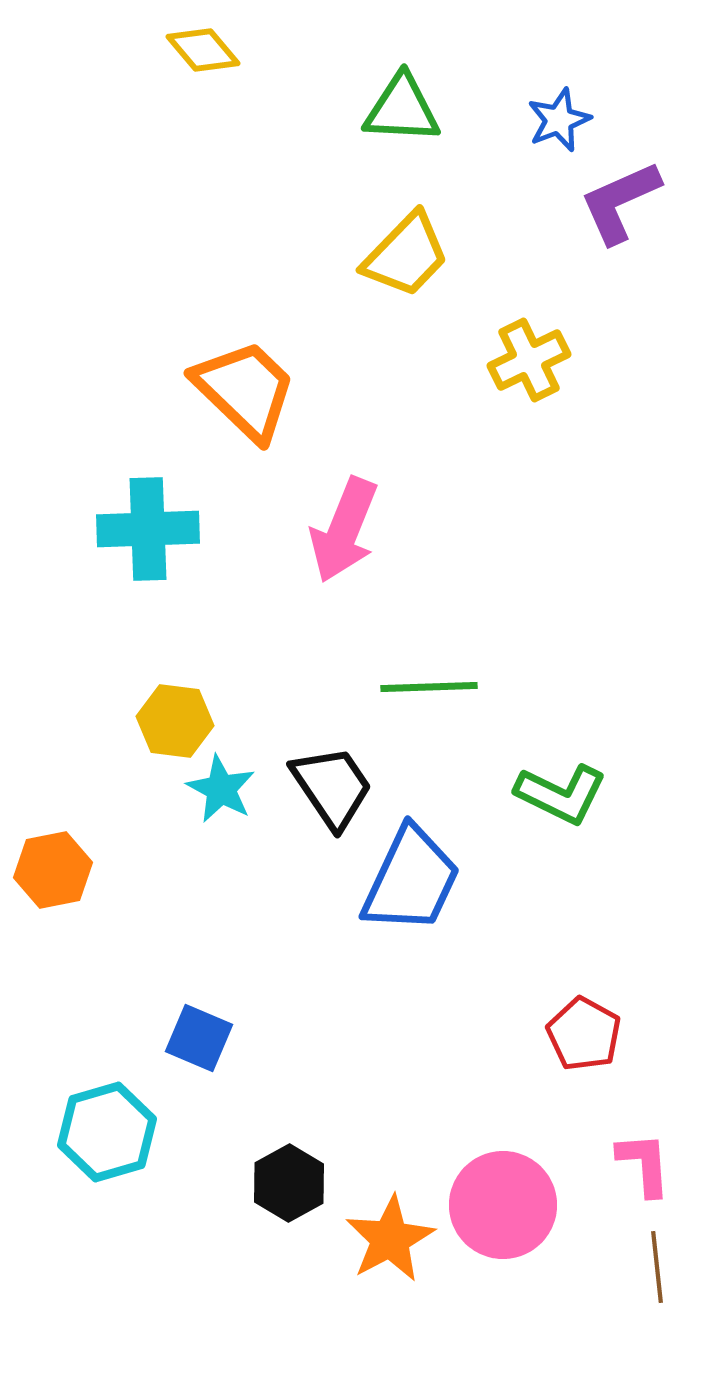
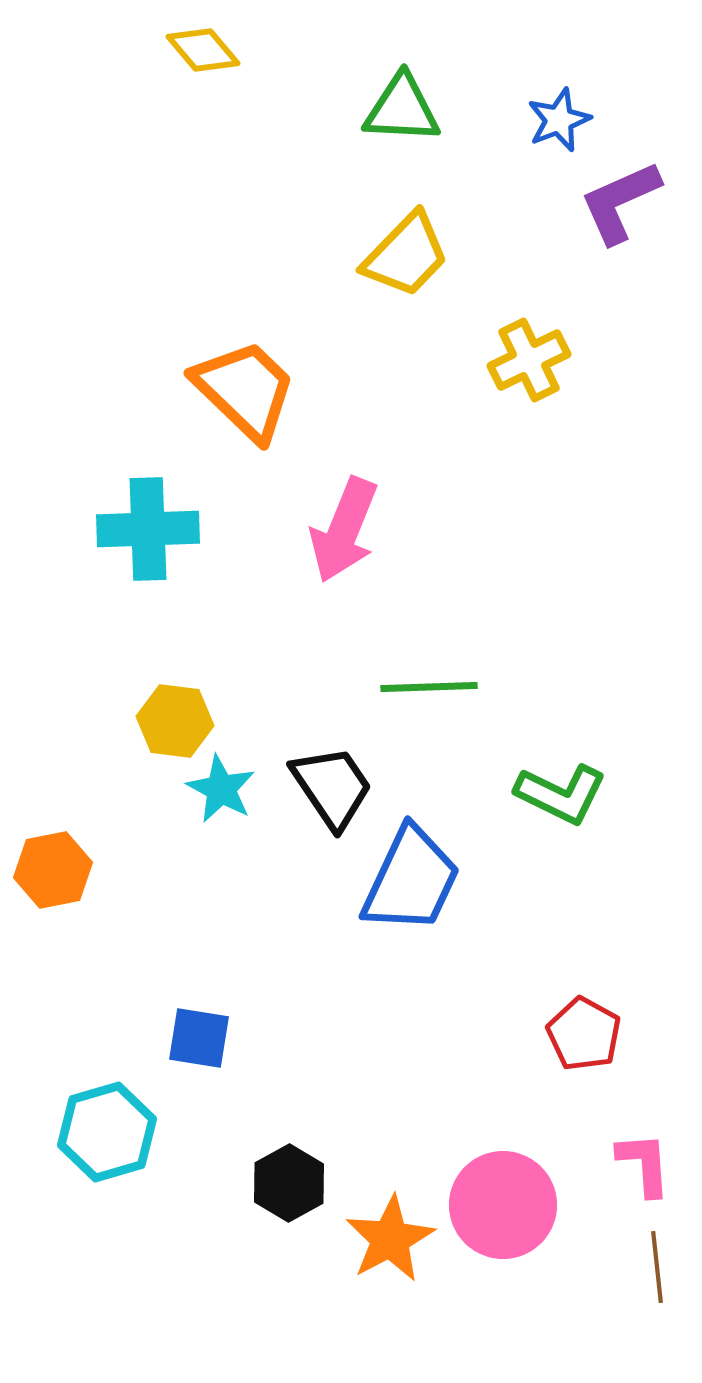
blue square: rotated 14 degrees counterclockwise
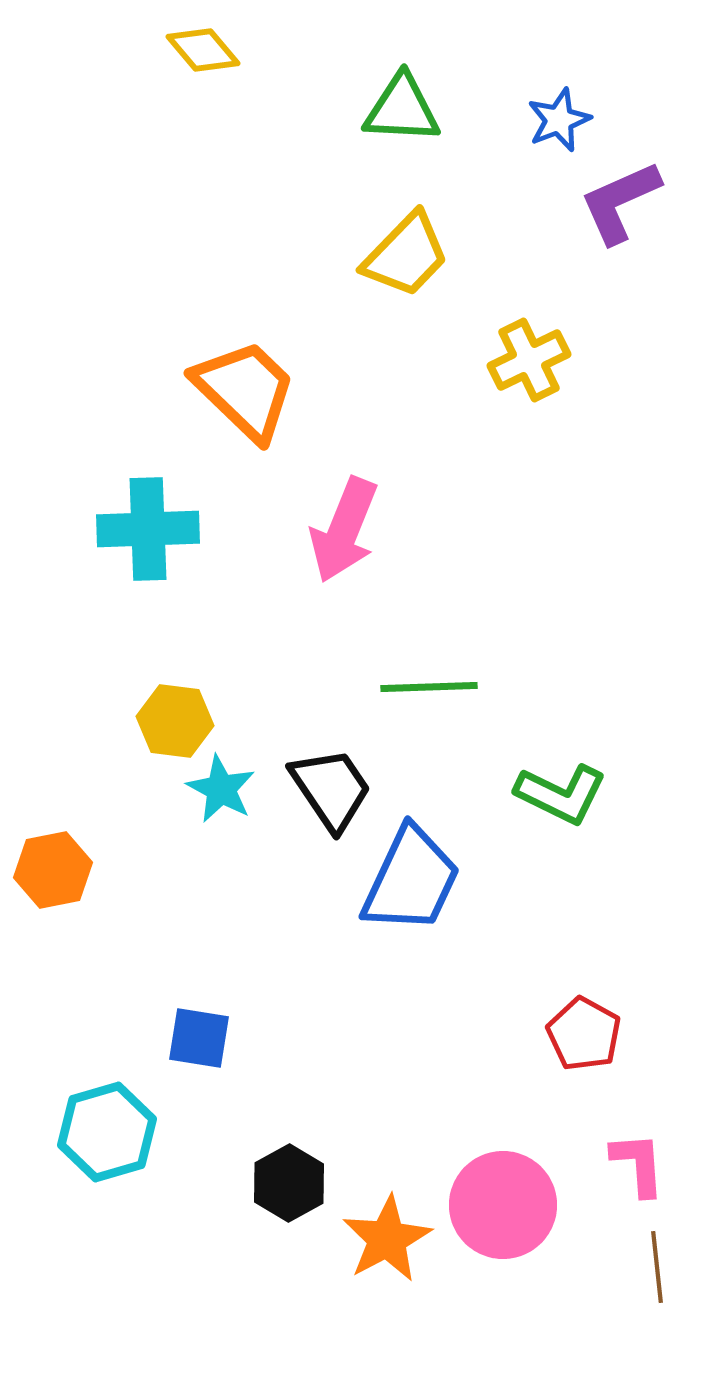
black trapezoid: moved 1 px left, 2 px down
pink L-shape: moved 6 px left
orange star: moved 3 px left
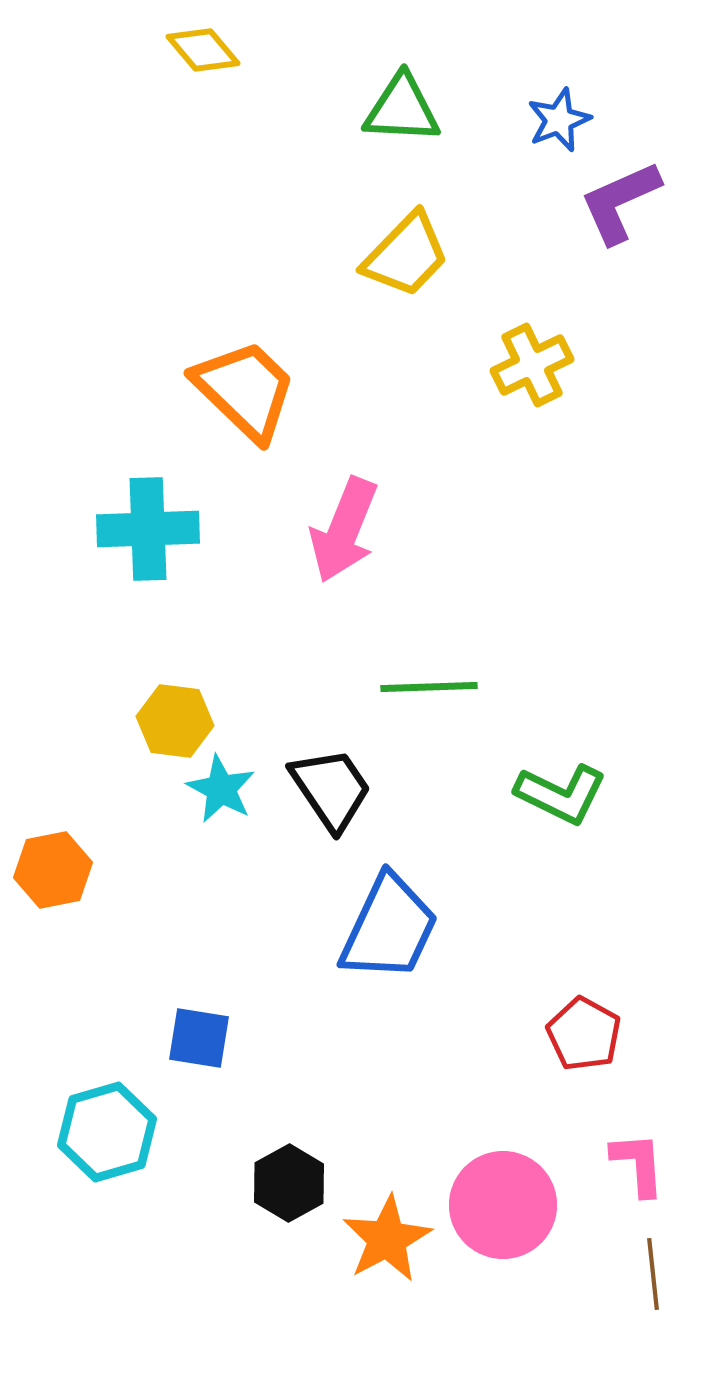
yellow cross: moved 3 px right, 5 px down
blue trapezoid: moved 22 px left, 48 px down
brown line: moved 4 px left, 7 px down
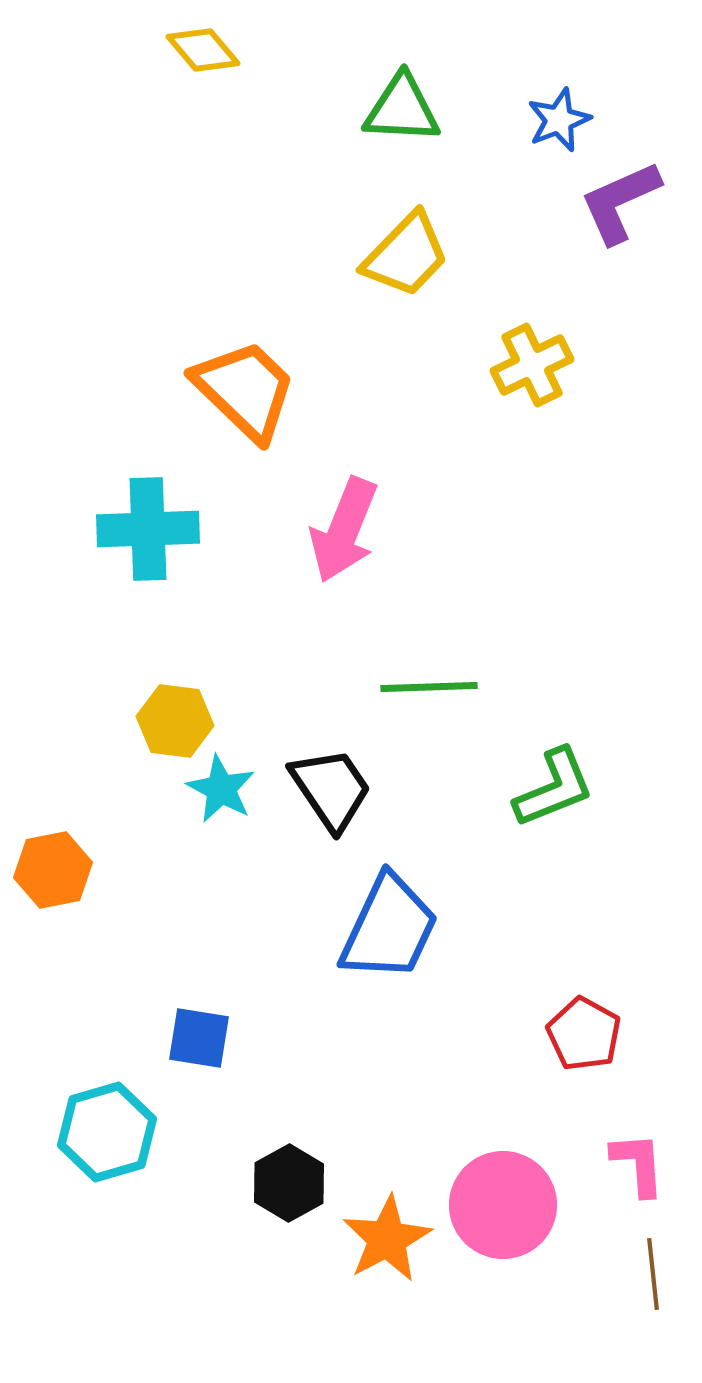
green L-shape: moved 7 px left, 6 px up; rotated 48 degrees counterclockwise
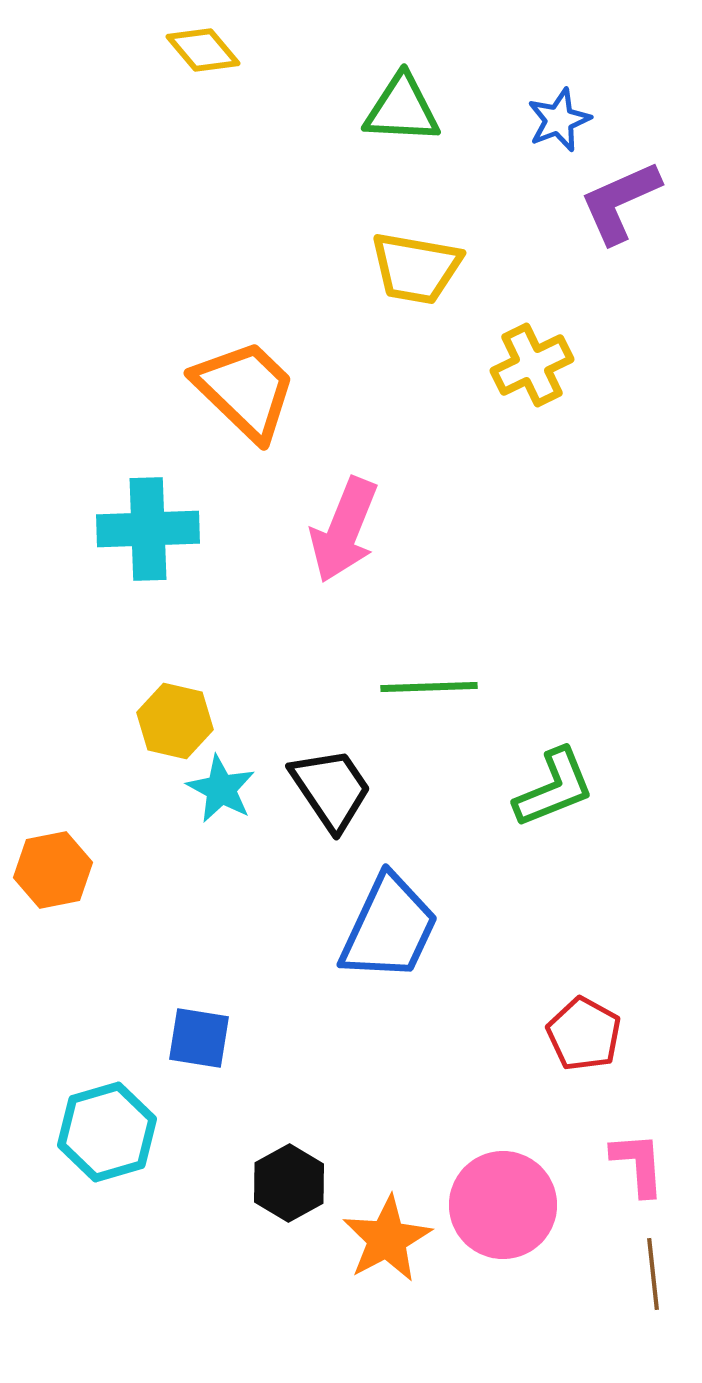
yellow trapezoid: moved 10 px right, 13 px down; rotated 56 degrees clockwise
yellow hexagon: rotated 6 degrees clockwise
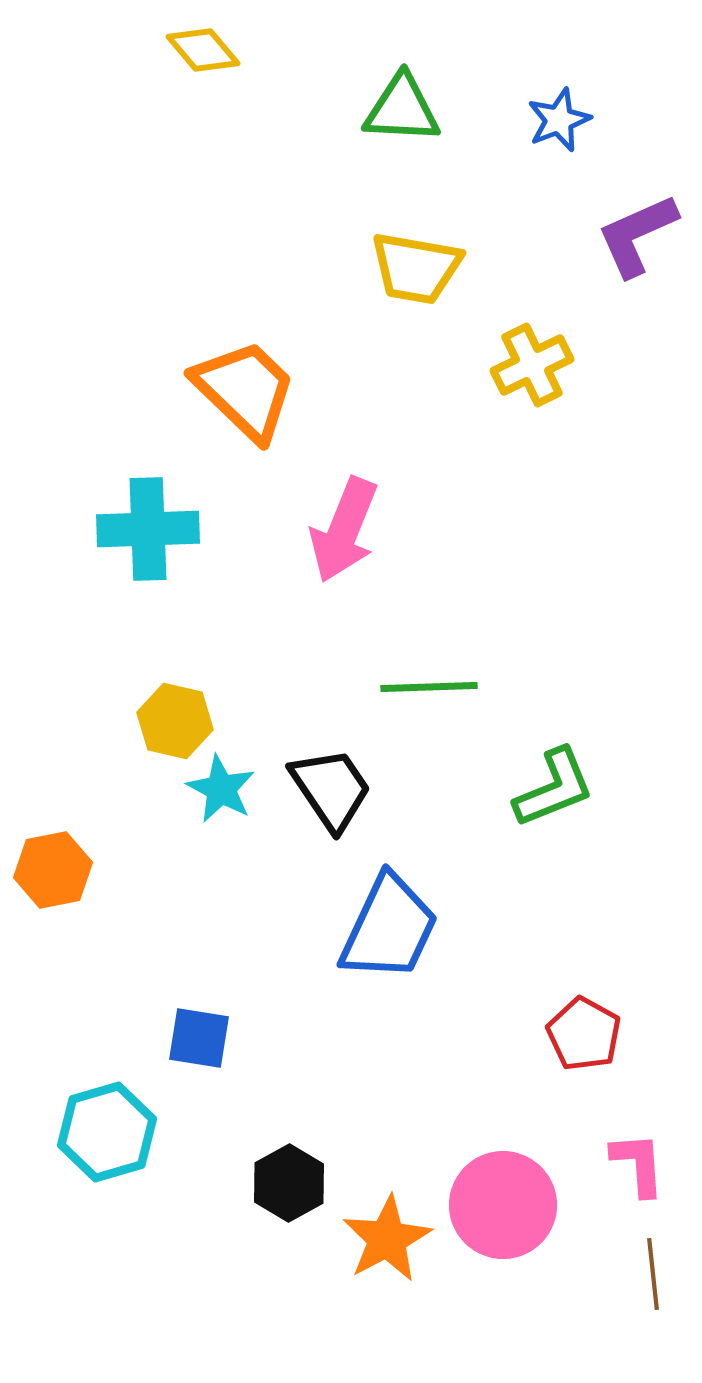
purple L-shape: moved 17 px right, 33 px down
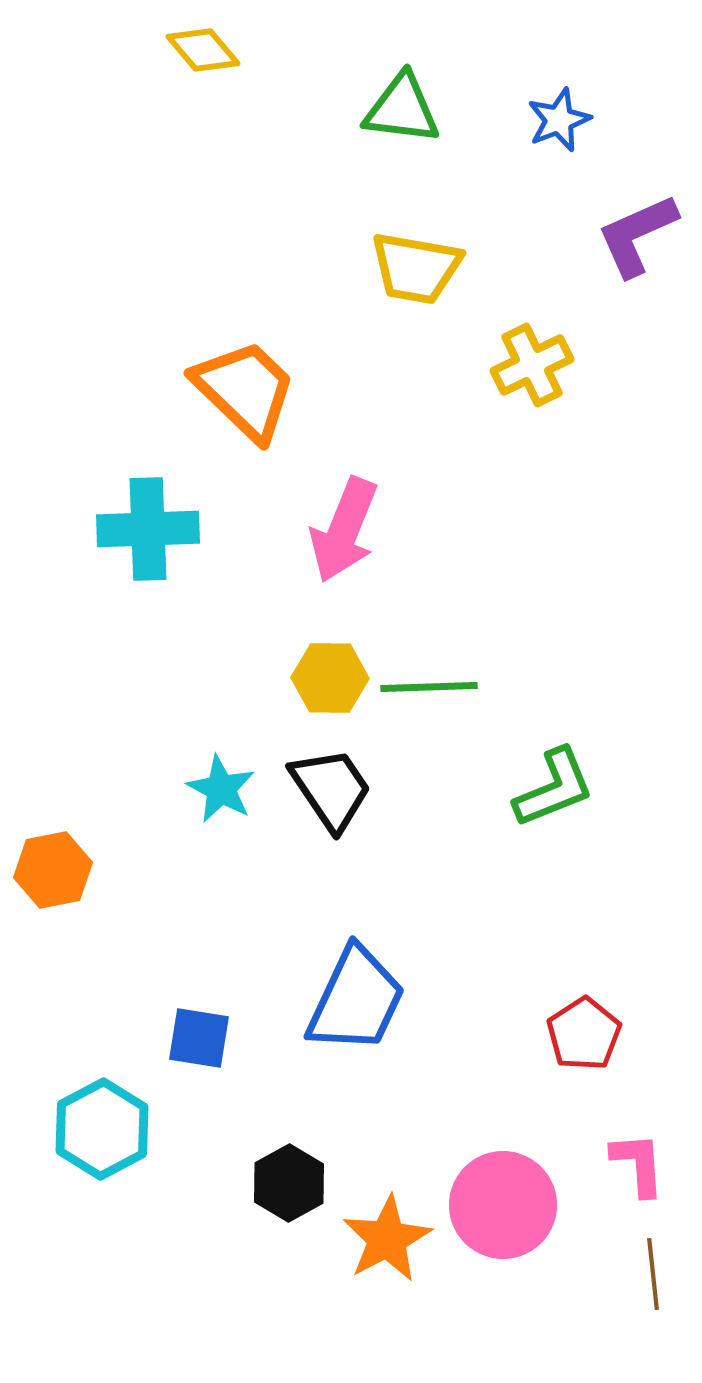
green triangle: rotated 4 degrees clockwise
yellow hexagon: moved 155 px right, 43 px up; rotated 12 degrees counterclockwise
blue trapezoid: moved 33 px left, 72 px down
red pentagon: rotated 10 degrees clockwise
cyan hexagon: moved 5 px left, 3 px up; rotated 12 degrees counterclockwise
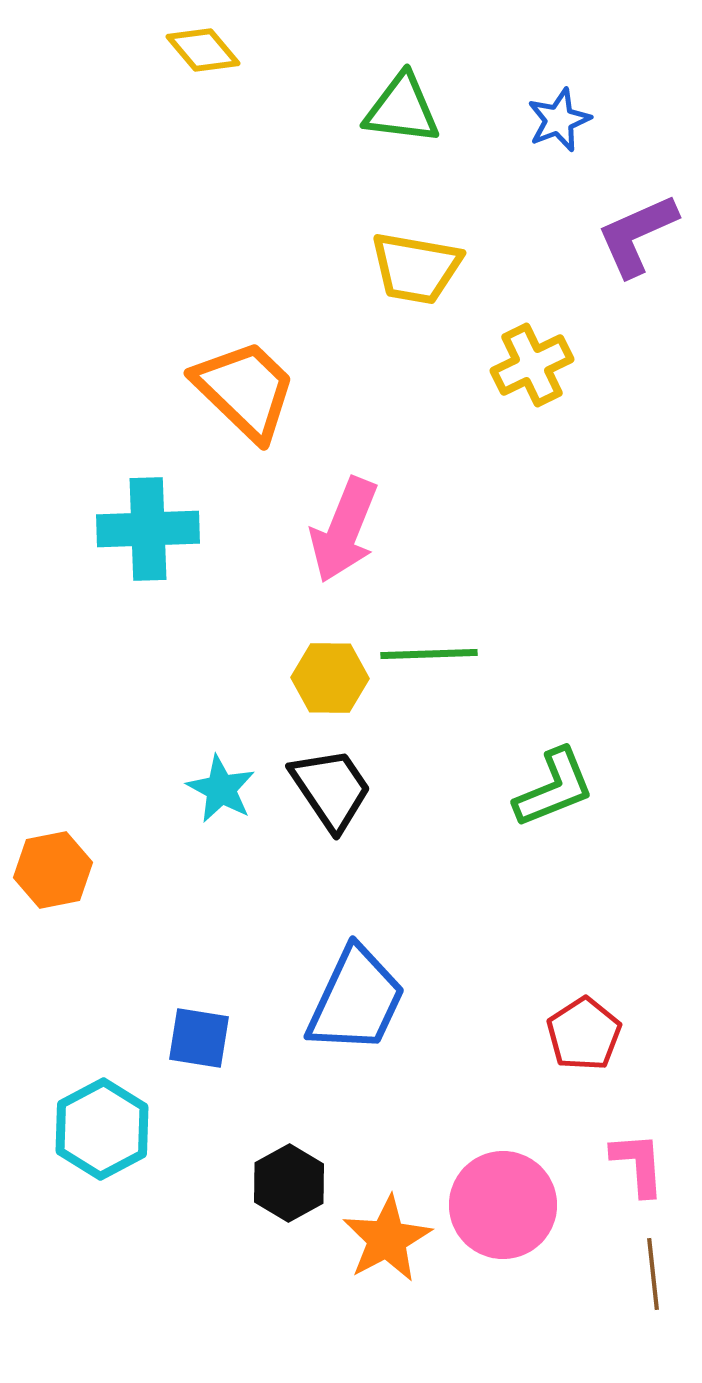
green line: moved 33 px up
